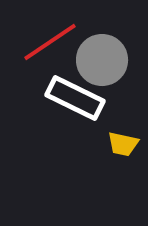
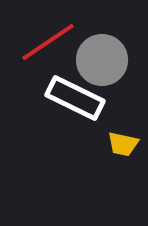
red line: moved 2 px left
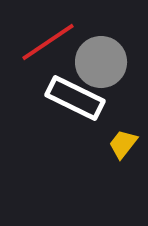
gray circle: moved 1 px left, 2 px down
yellow trapezoid: rotated 116 degrees clockwise
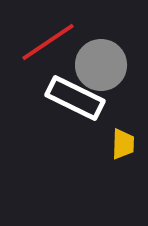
gray circle: moved 3 px down
yellow trapezoid: rotated 144 degrees clockwise
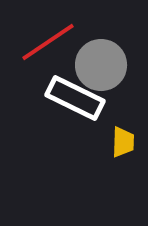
yellow trapezoid: moved 2 px up
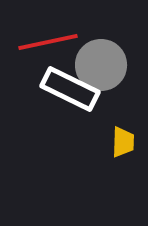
red line: rotated 22 degrees clockwise
white rectangle: moved 5 px left, 9 px up
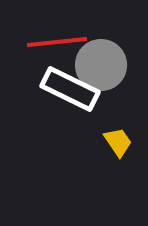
red line: moved 9 px right; rotated 6 degrees clockwise
yellow trapezoid: moved 5 px left; rotated 36 degrees counterclockwise
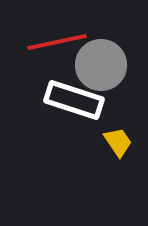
red line: rotated 6 degrees counterclockwise
white rectangle: moved 4 px right, 11 px down; rotated 8 degrees counterclockwise
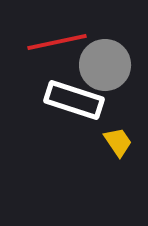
gray circle: moved 4 px right
